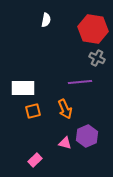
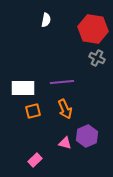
purple line: moved 18 px left
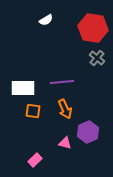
white semicircle: rotated 48 degrees clockwise
red hexagon: moved 1 px up
gray cross: rotated 14 degrees clockwise
orange square: rotated 21 degrees clockwise
purple hexagon: moved 1 px right, 4 px up
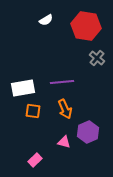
red hexagon: moved 7 px left, 2 px up
white rectangle: rotated 10 degrees counterclockwise
pink triangle: moved 1 px left, 1 px up
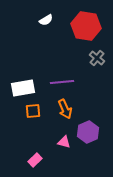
orange square: rotated 14 degrees counterclockwise
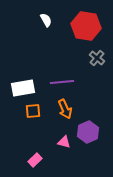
white semicircle: rotated 88 degrees counterclockwise
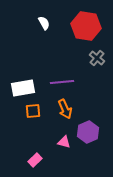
white semicircle: moved 2 px left, 3 px down
